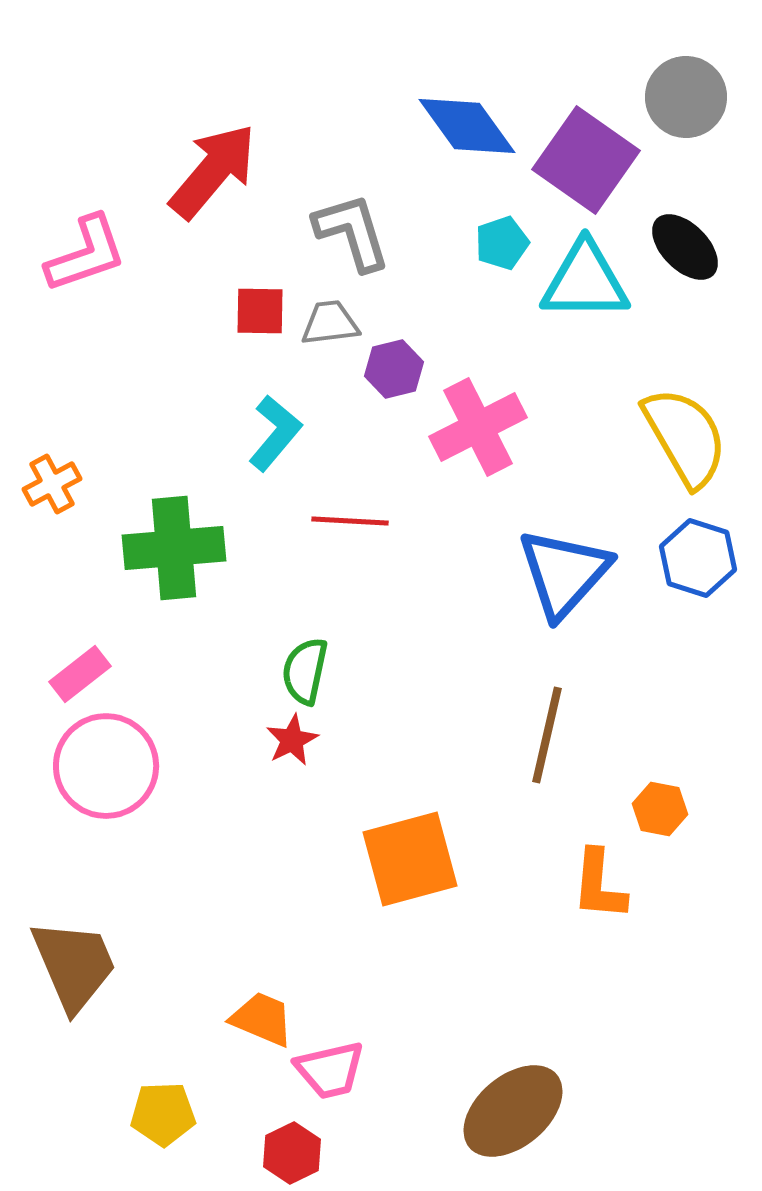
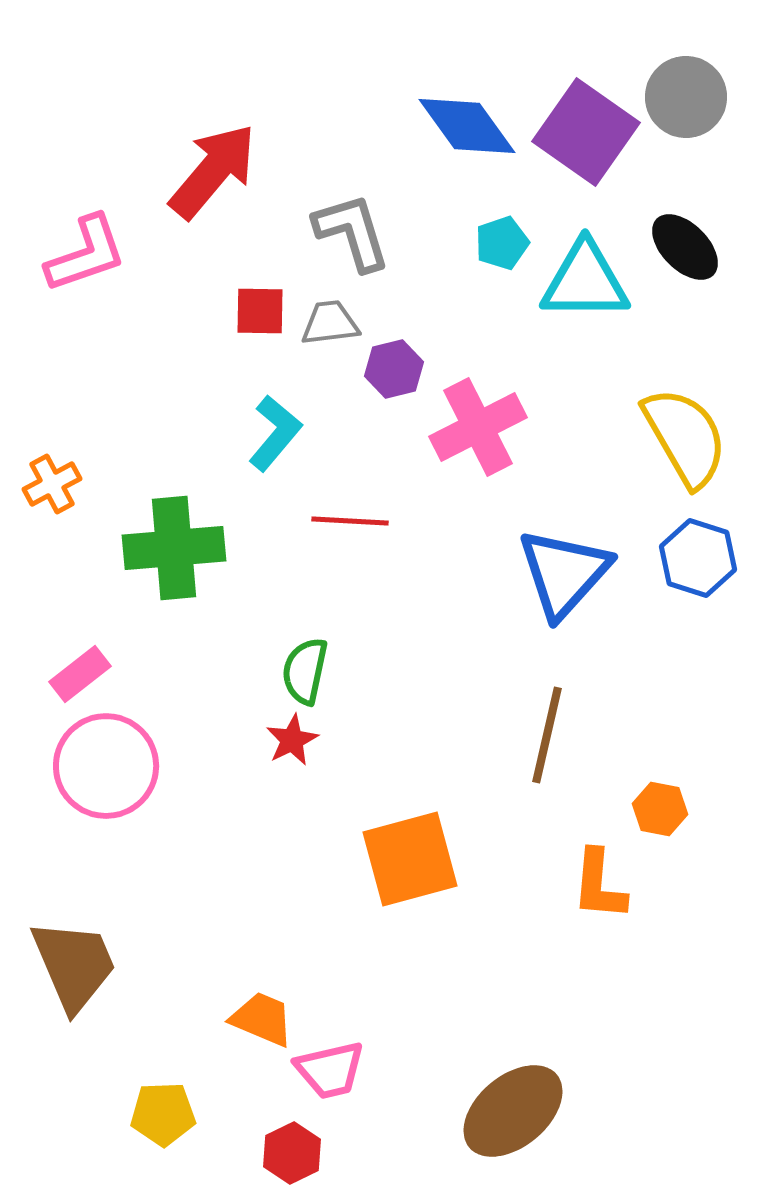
purple square: moved 28 px up
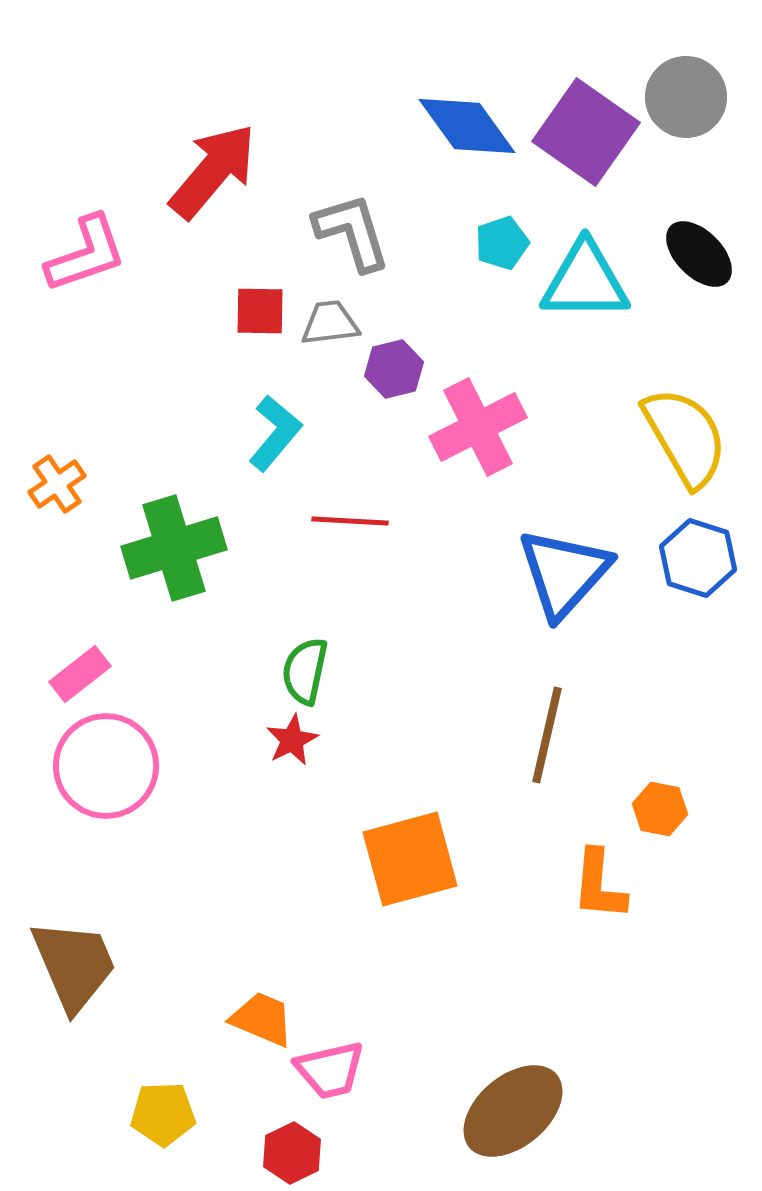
black ellipse: moved 14 px right, 7 px down
orange cross: moved 5 px right; rotated 6 degrees counterclockwise
green cross: rotated 12 degrees counterclockwise
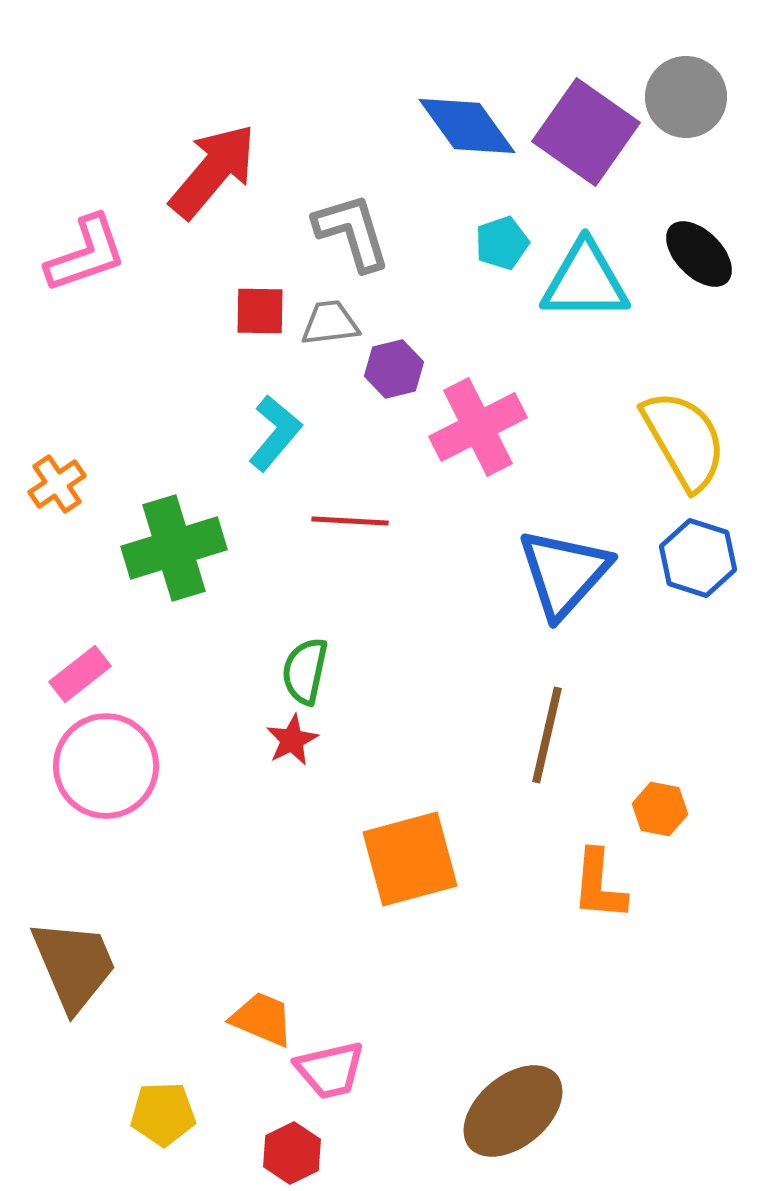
yellow semicircle: moved 1 px left, 3 px down
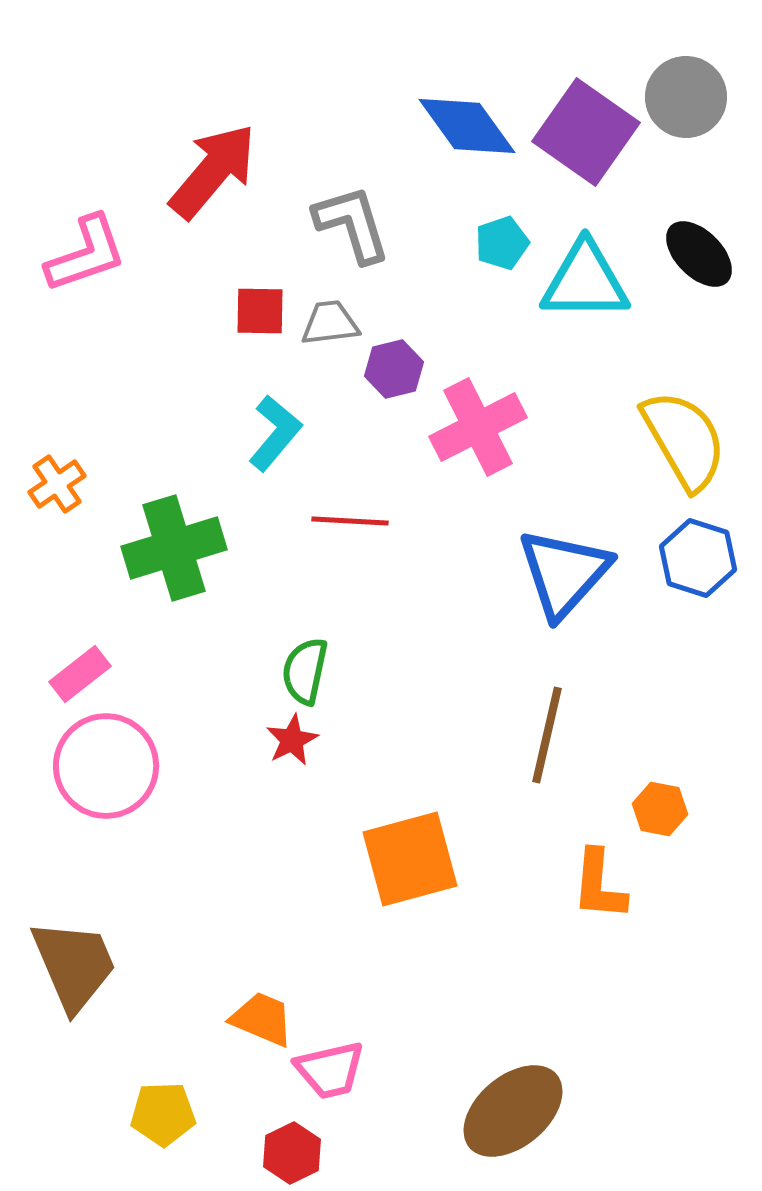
gray L-shape: moved 8 px up
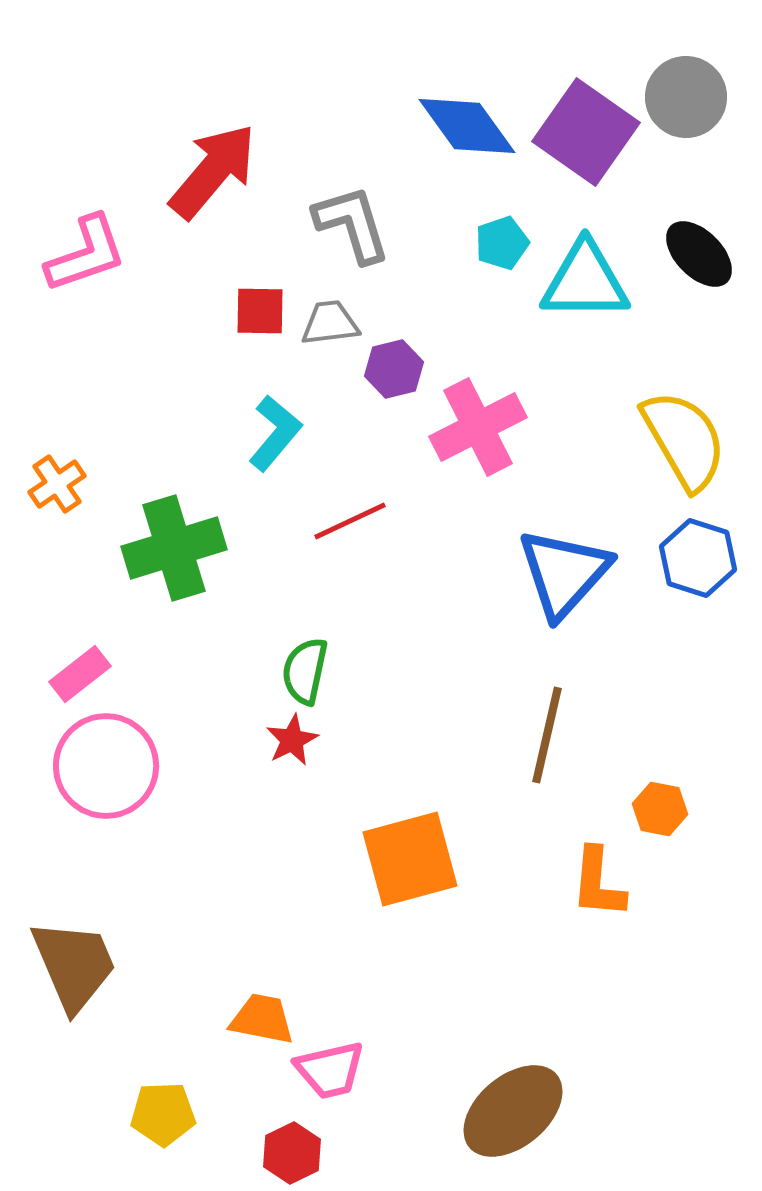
red line: rotated 28 degrees counterclockwise
orange L-shape: moved 1 px left, 2 px up
orange trapezoid: rotated 12 degrees counterclockwise
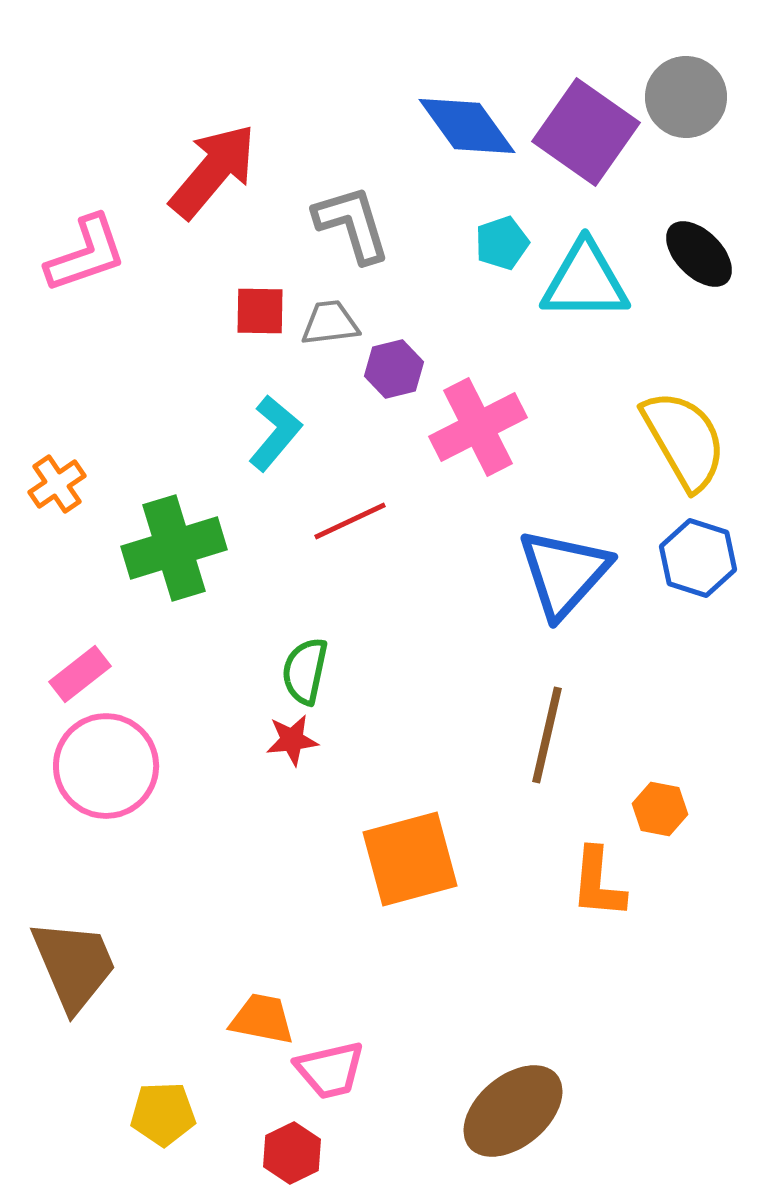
red star: rotated 20 degrees clockwise
